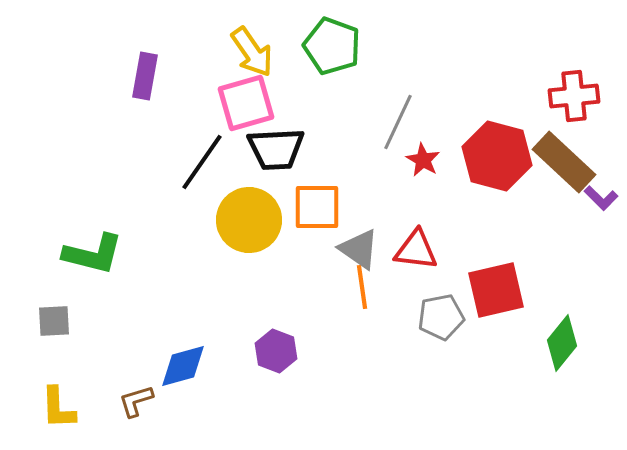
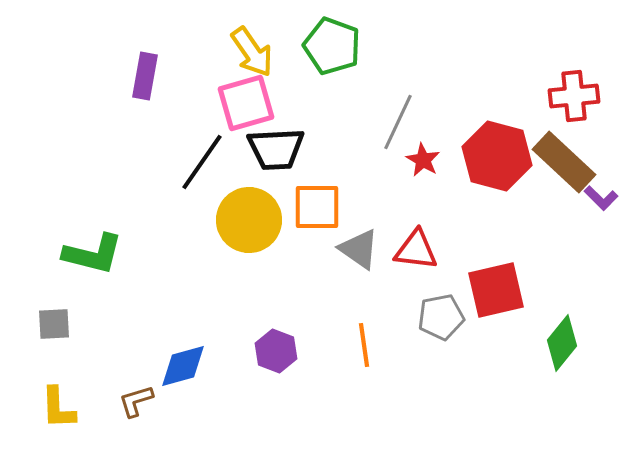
orange line: moved 2 px right, 58 px down
gray square: moved 3 px down
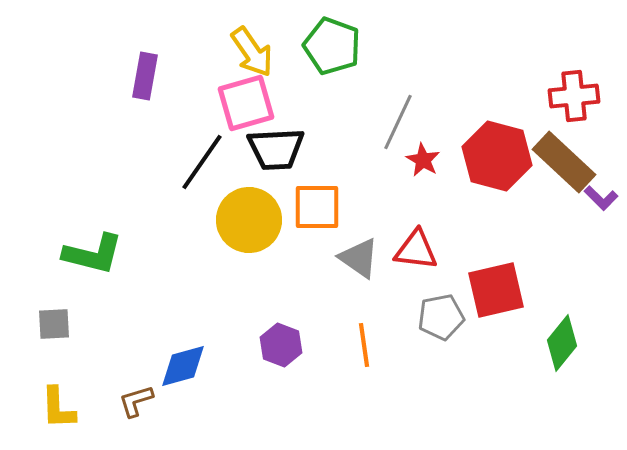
gray triangle: moved 9 px down
purple hexagon: moved 5 px right, 6 px up
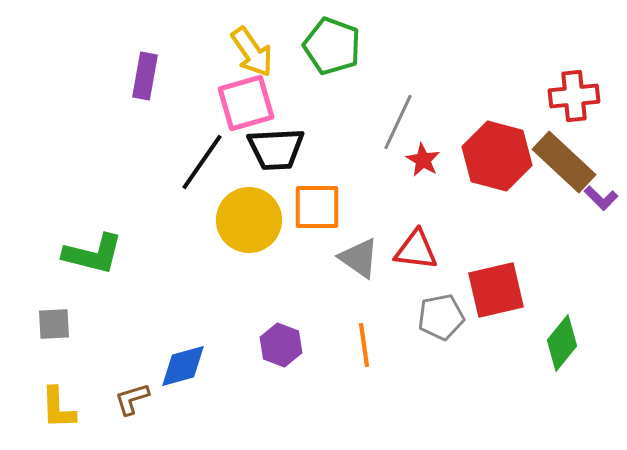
brown L-shape: moved 4 px left, 2 px up
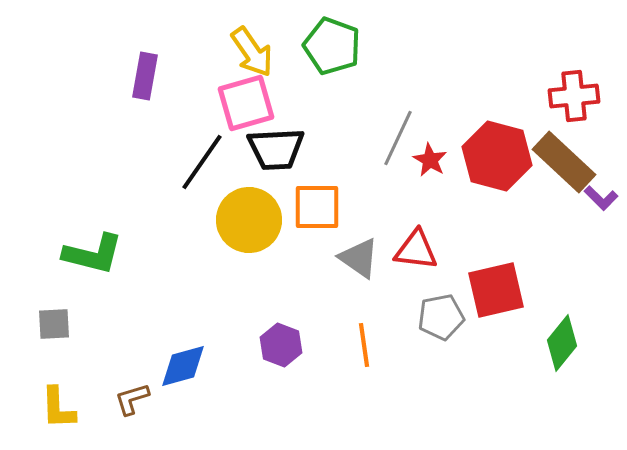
gray line: moved 16 px down
red star: moved 7 px right
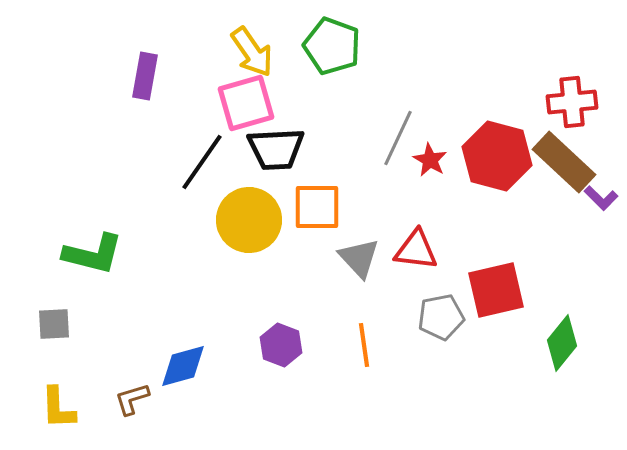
red cross: moved 2 px left, 6 px down
gray triangle: rotated 12 degrees clockwise
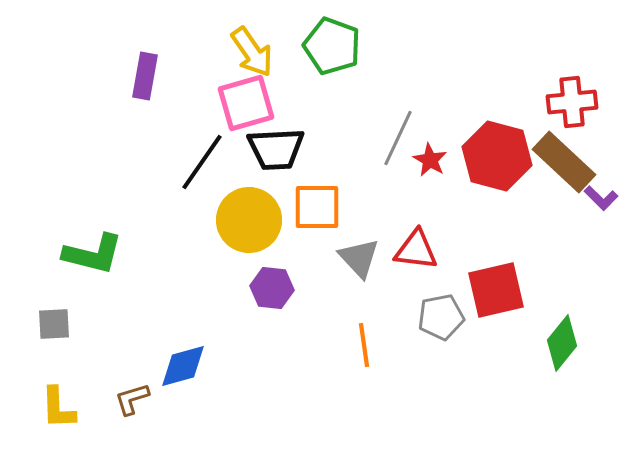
purple hexagon: moved 9 px left, 57 px up; rotated 15 degrees counterclockwise
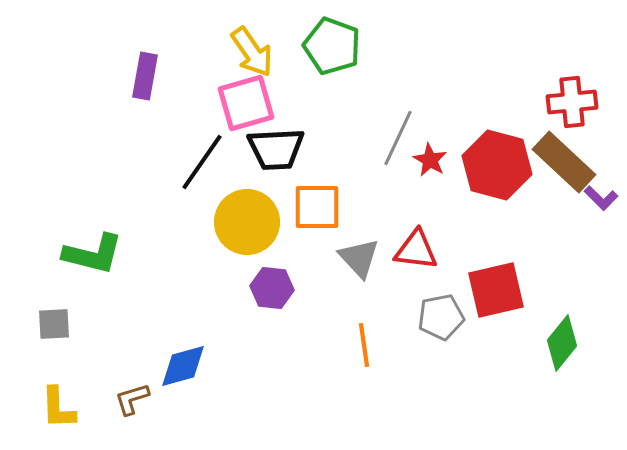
red hexagon: moved 9 px down
yellow circle: moved 2 px left, 2 px down
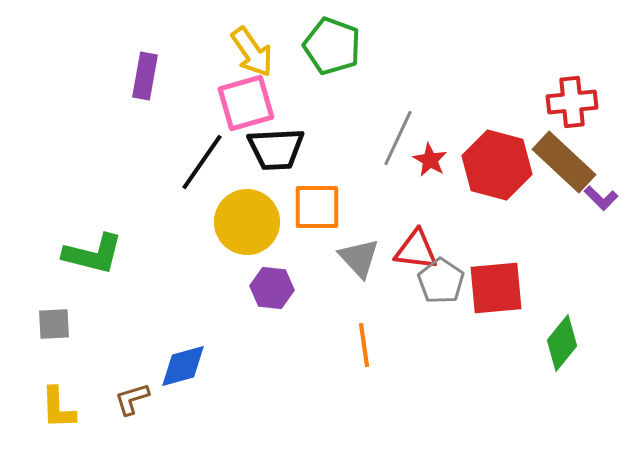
red square: moved 2 px up; rotated 8 degrees clockwise
gray pentagon: moved 36 px up; rotated 27 degrees counterclockwise
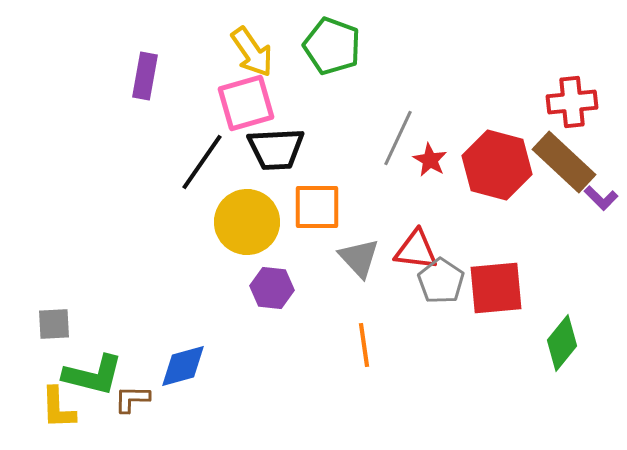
green L-shape: moved 121 px down
brown L-shape: rotated 18 degrees clockwise
